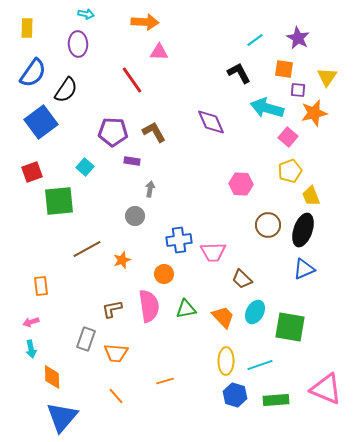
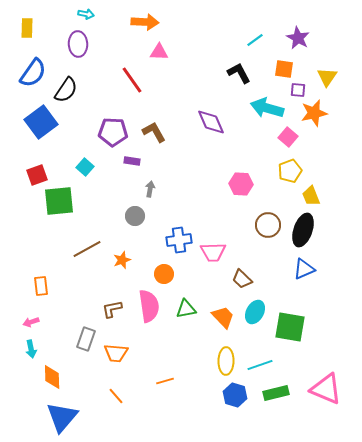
red square at (32, 172): moved 5 px right, 3 px down
green rectangle at (276, 400): moved 7 px up; rotated 10 degrees counterclockwise
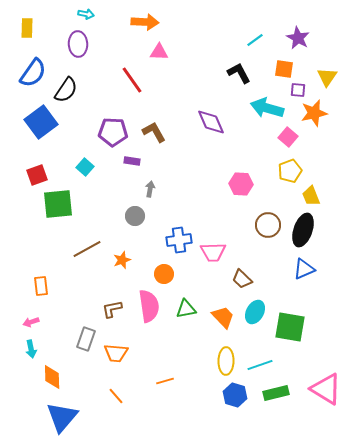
green square at (59, 201): moved 1 px left, 3 px down
pink triangle at (326, 389): rotated 8 degrees clockwise
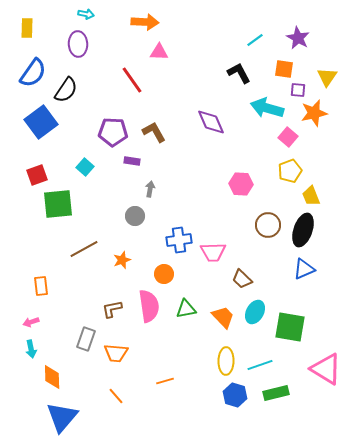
brown line at (87, 249): moved 3 px left
pink triangle at (326, 389): moved 20 px up
